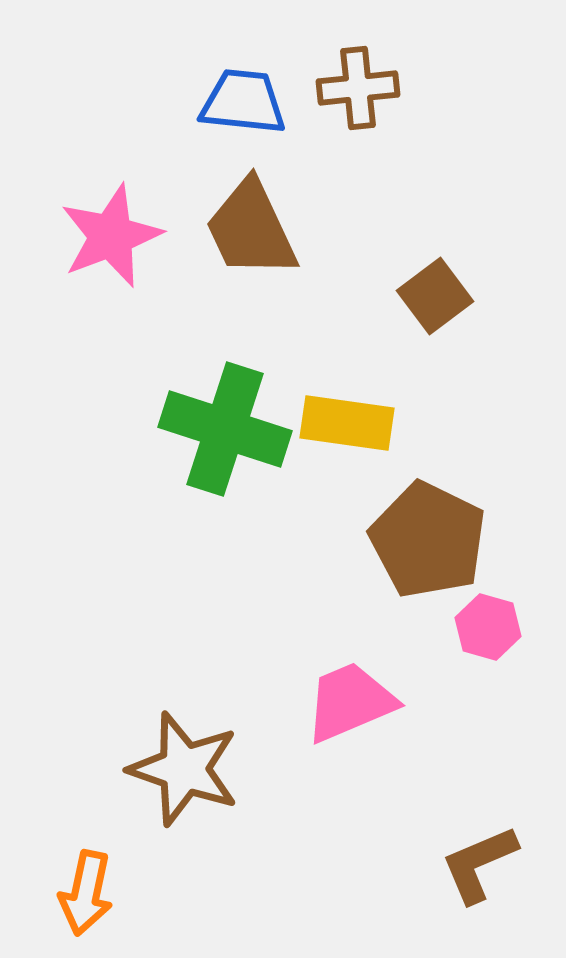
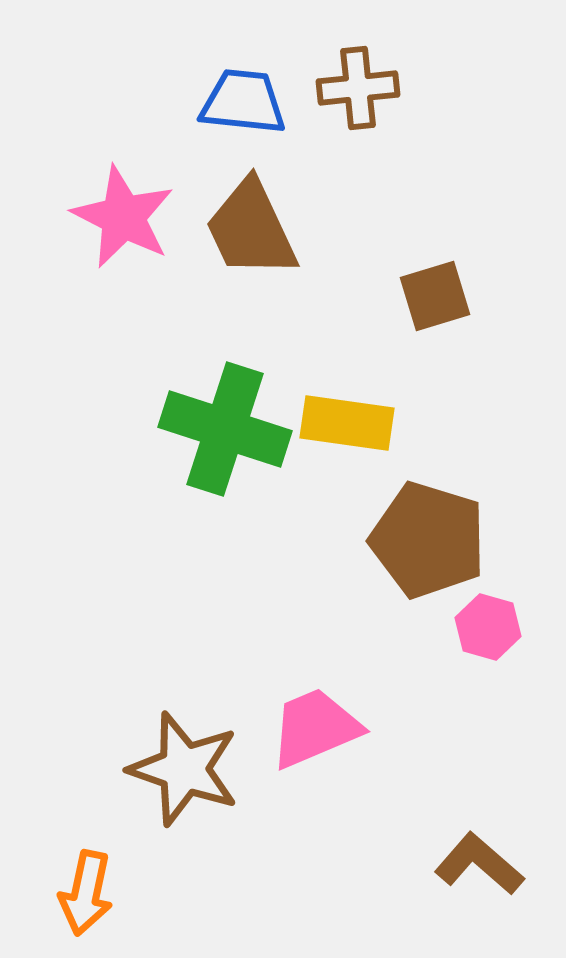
pink star: moved 12 px right, 19 px up; rotated 24 degrees counterclockwise
brown square: rotated 20 degrees clockwise
brown pentagon: rotated 9 degrees counterclockwise
pink trapezoid: moved 35 px left, 26 px down
brown L-shape: rotated 64 degrees clockwise
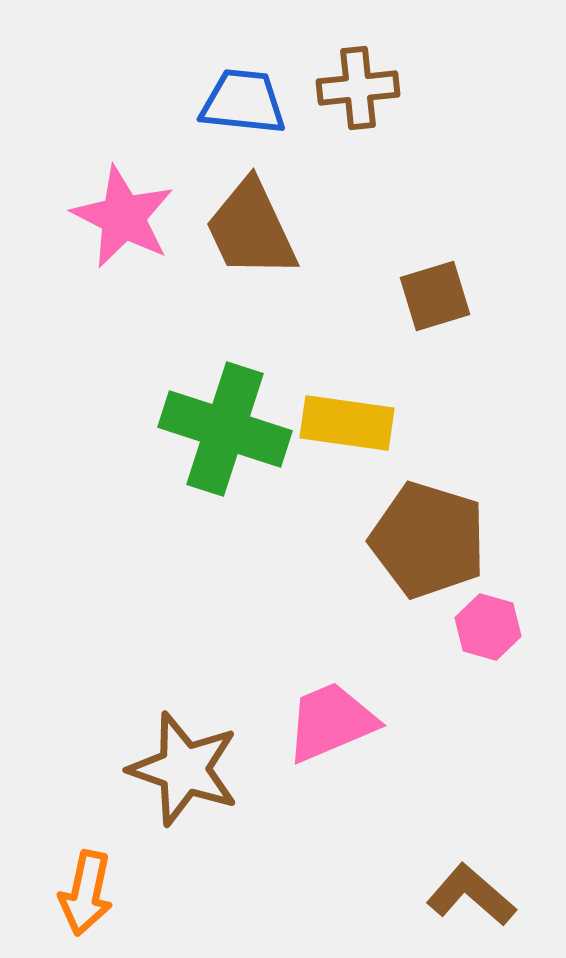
pink trapezoid: moved 16 px right, 6 px up
brown L-shape: moved 8 px left, 31 px down
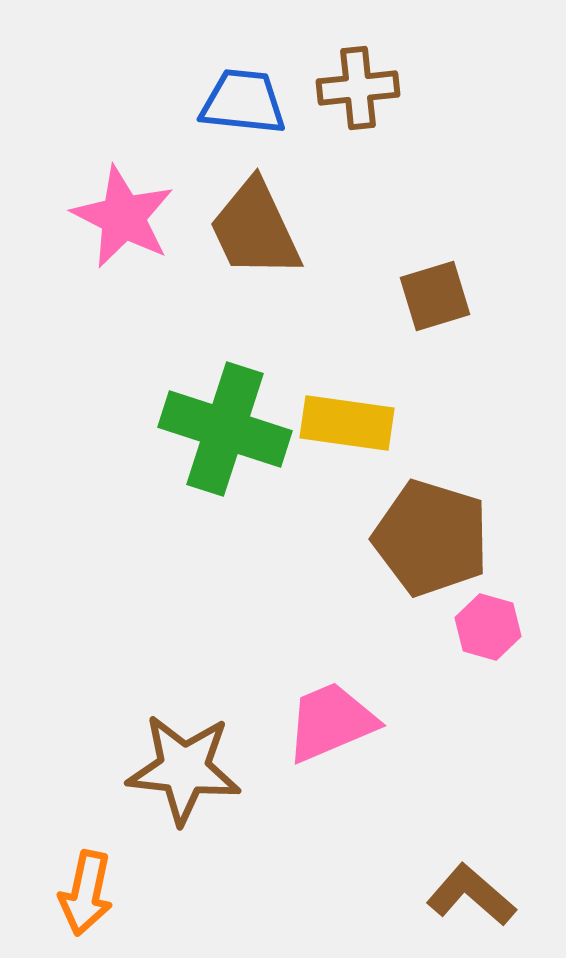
brown trapezoid: moved 4 px right
brown pentagon: moved 3 px right, 2 px up
brown star: rotated 13 degrees counterclockwise
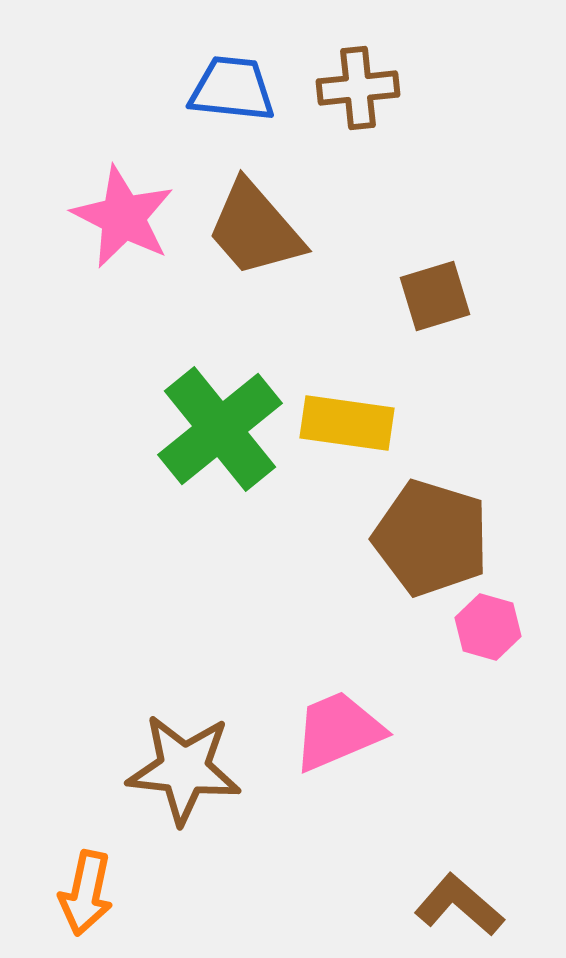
blue trapezoid: moved 11 px left, 13 px up
brown trapezoid: rotated 16 degrees counterclockwise
green cross: moved 5 px left; rotated 33 degrees clockwise
pink trapezoid: moved 7 px right, 9 px down
brown L-shape: moved 12 px left, 10 px down
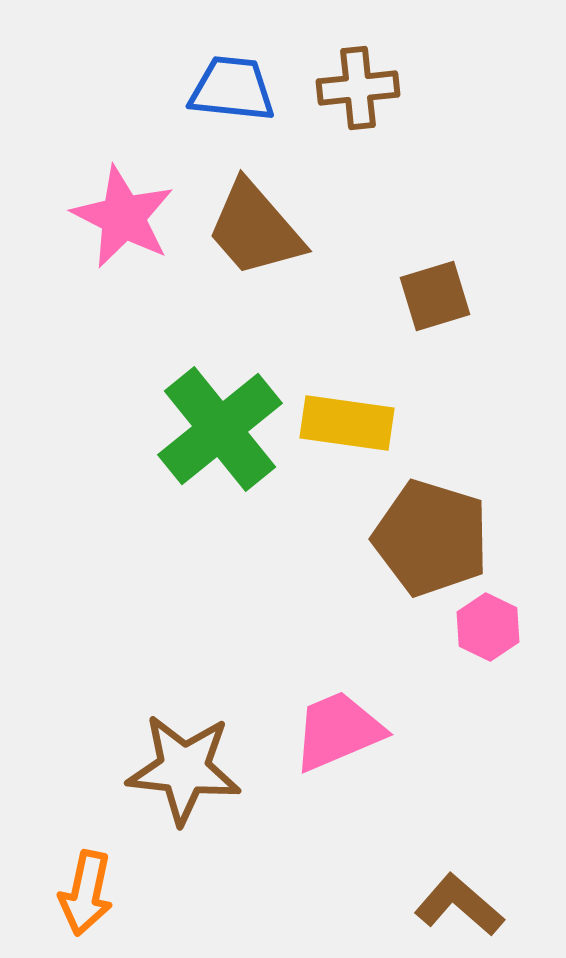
pink hexagon: rotated 10 degrees clockwise
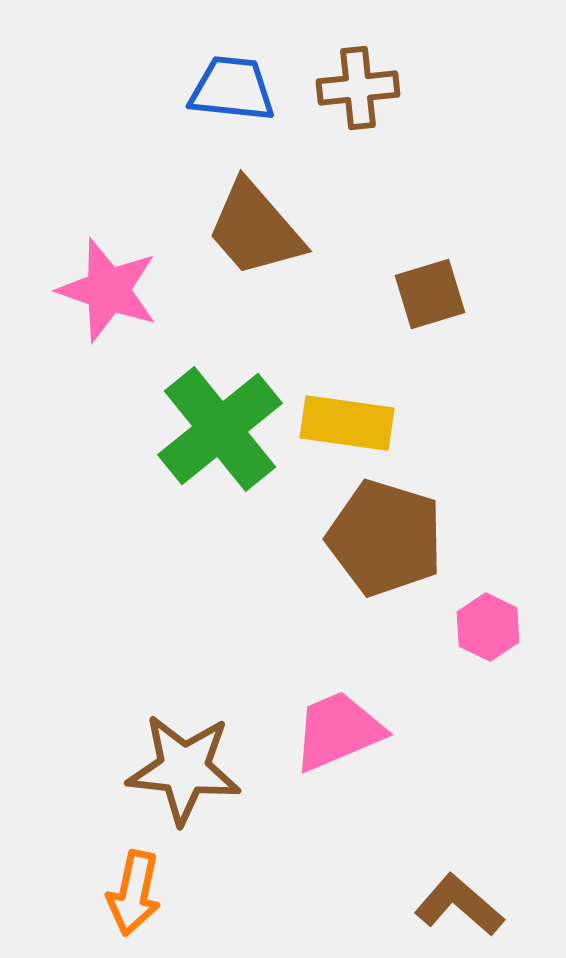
pink star: moved 15 px left, 73 px down; rotated 8 degrees counterclockwise
brown square: moved 5 px left, 2 px up
brown pentagon: moved 46 px left
orange arrow: moved 48 px right
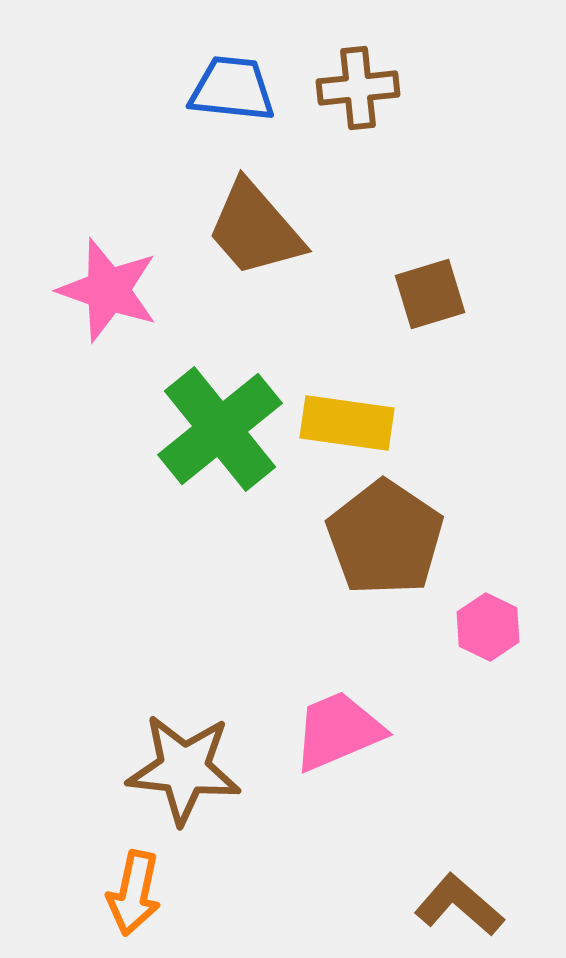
brown pentagon: rotated 17 degrees clockwise
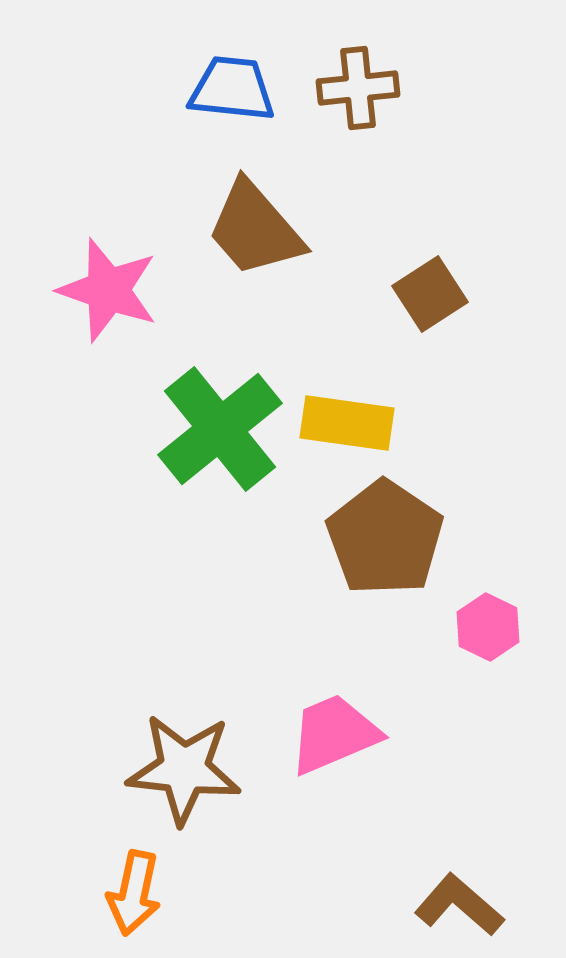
brown square: rotated 16 degrees counterclockwise
pink trapezoid: moved 4 px left, 3 px down
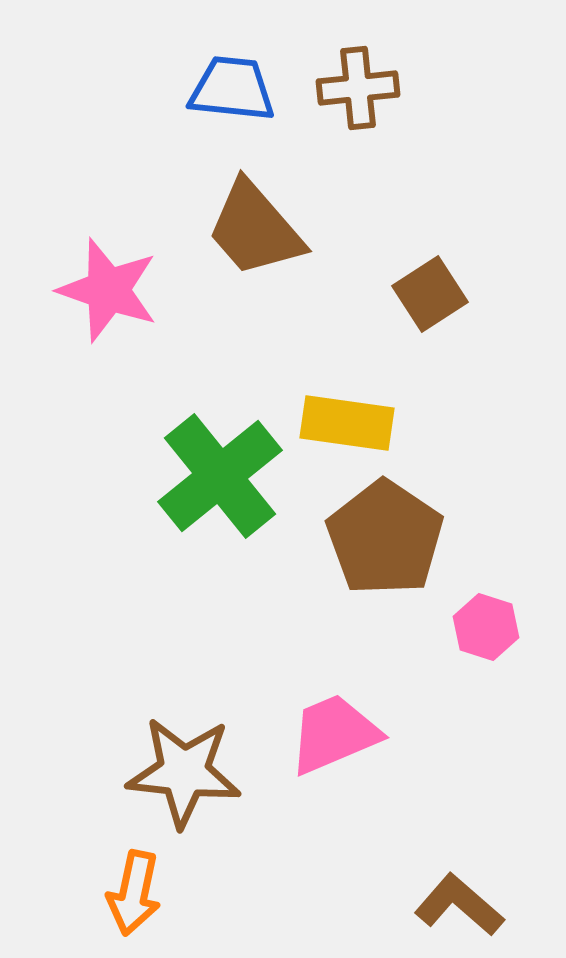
green cross: moved 47 px down
pink hexagon: moved 2 px left; rotated 8 degrees counterclockwise
brown star: moved 3 px down
